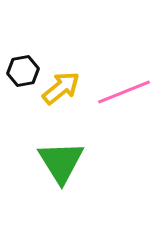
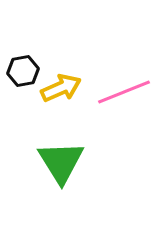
yellow arrow: rotated 15 degrees clockwise
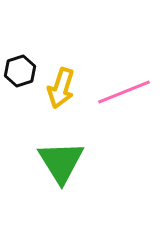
black hexagon: moved 3 px left; rotated 8 degrees counterclockwise
yellow arrow: rotated 132 degrees clockwise
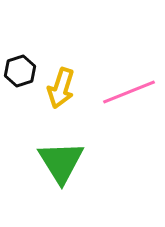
pink line: moved 5 px right
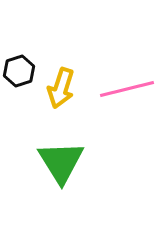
black hexagon: moved 1 px left
pink line: moved 2 px left, 3 px up; rotated 8 degrees clockwise
